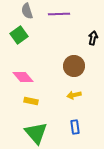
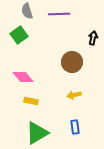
brown circle: moved 2 px left, 4 px up
green triangle: moved 1 px right; rotated 40 degrees clockwise
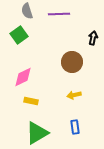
pink diamond: rotated 75 degrees counterclockwise
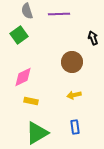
black arrow: rotated 32 degrees counterclockwise
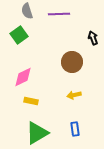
blue rectangle: moved 2 px down
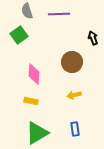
pink diamond: moved 11 px right, 3 px up; rotated 60 degrees counterclockwise
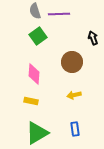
gray semicircle: moved 8 px right
green square: moved 19 px right, 1 px down
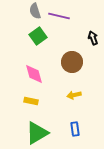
purple line: moved 2 px down; rotated 15 degrees clockwise
pink diamond: rotated 20 degrees counterclockwise
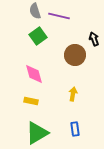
black arrow: moved 1 px right, 1 px down
brown circle: moved 3 px right, 7 px up
yellow arrow: moved 1 px left, 1 px up; rotated 112 degrees clockwise
